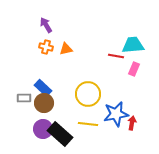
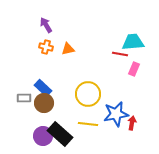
cyan trapezoid: moved 3 px up
orange triangle: moved 2 px right
red line: moved 4 px right, 2 px up
purple circle: moved 7 px down
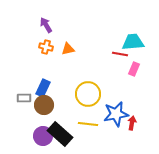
blue rectangle: rotated 72 degrees clockwise
brown circle: moved 2 px down
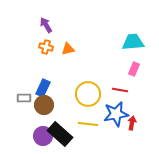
red line: moved 36 px down
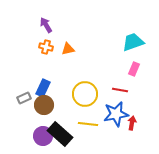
cyan trapezoid: rotated 15 degrees counterclockwise
yellow circle: moved 3 px left
gray rectangle: rotated 24 degrees counterclockwise
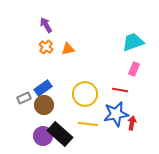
orange cross: rotated 24 degrees clockwise
blue rectangle: rotated 30 degrees clockwise
